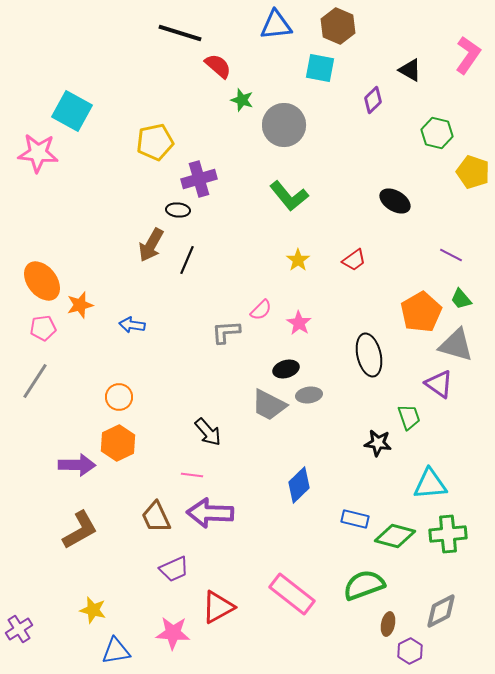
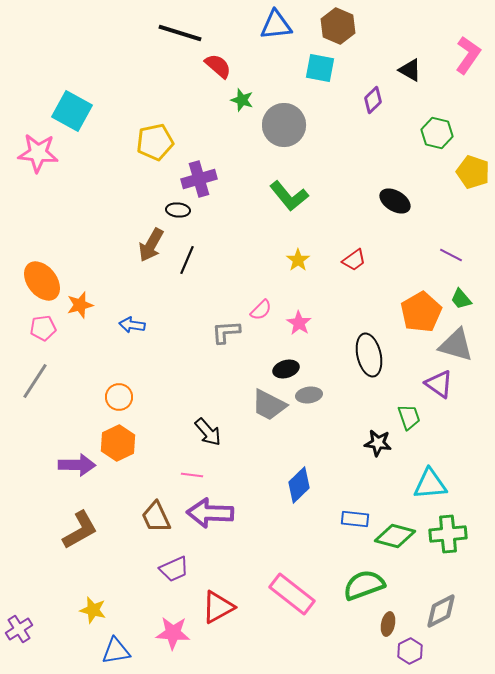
blue rectangle at (355, 519): rotated 8 degrees counterclockwise
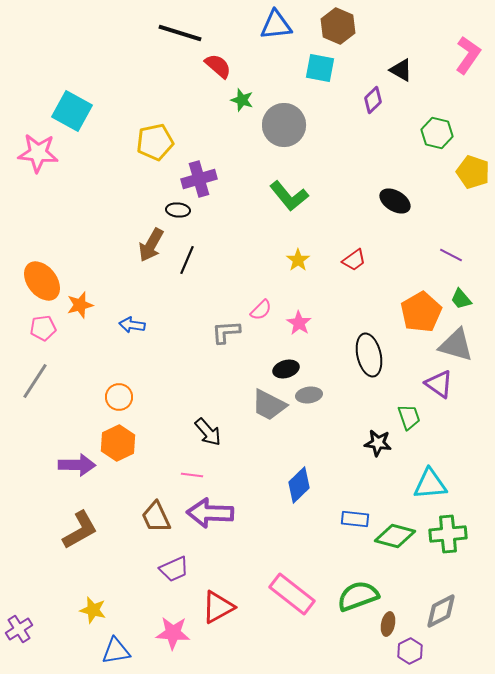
black triangle at (410, 70): moved 9 px left
green semicircle at (364, 585): moved 6 px left, 11 px down
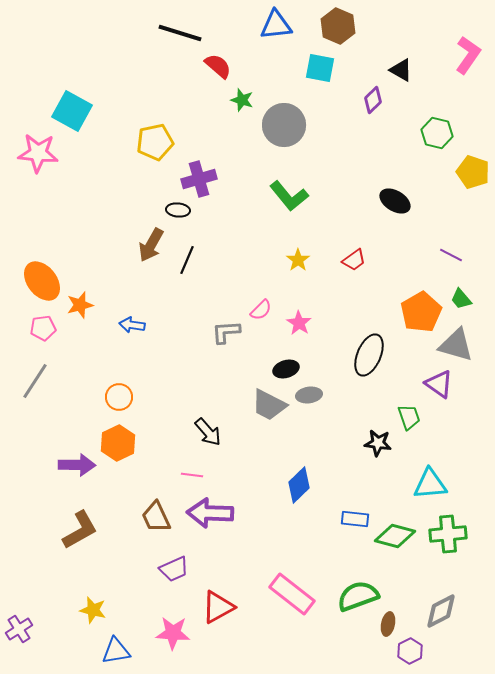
black ellipse at (369, 355): rotated 36 degrees clockwise
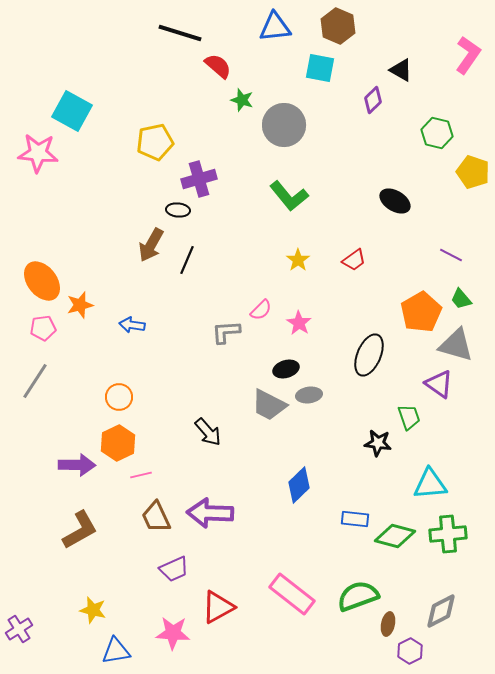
blue triangle at (276, 25): moved 1 px left, 2 px down
pink line at (192, 475): moved 51 px left; rotated 20 degrees counterclockwise
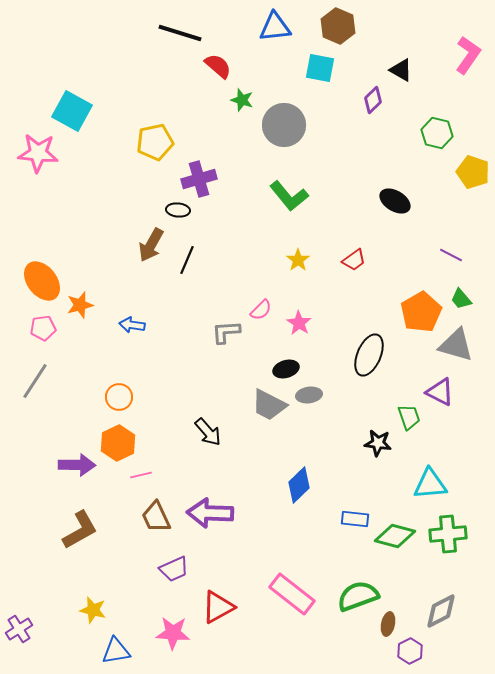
purple triangle at (439, 384): moved 1 px right, 8 px down; rotated 8 degrees counterclockwise
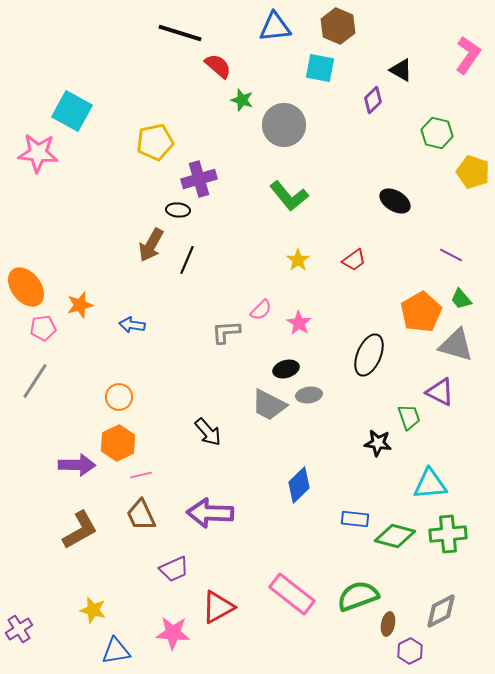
orange ellipse at (42, 281): moved 16 px left, 6 px down
brown trapezoid at (156, 517): moved 15 px left, 2 px up
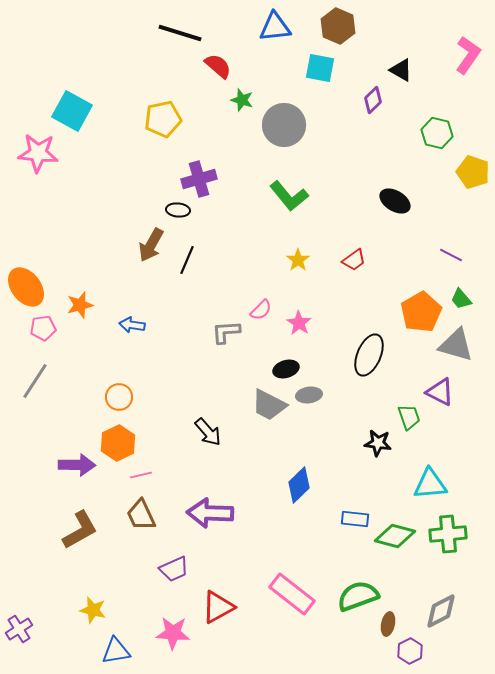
yellow pentagon at (155, 142): moved 8 px right, 23 px up
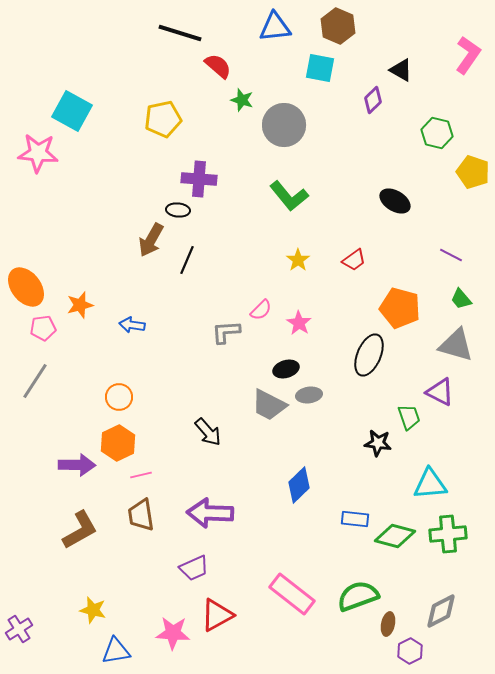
purple cross at (199, 179): rotated 20 degrees clockwise
brown arrow at (151, 245): moved 5 px up
orange pentagon at (421, 312): moved 21 px left, 4 px up; rotated 27 degrees counterclockwise
brown trapezoid at (141, 515): rotated 16 degrees clockwise
purple trapezoid at (174, 569): moved 20 px right, 1 px up
red triangle at (218, 607): moved 1 px left, 8 px down
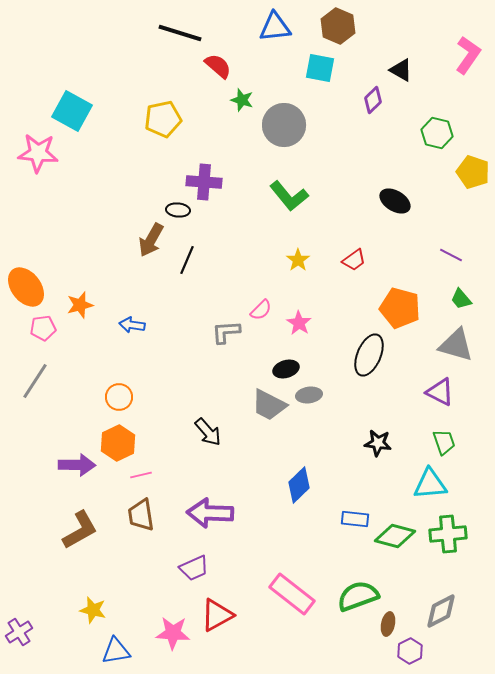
purple cross at (199, 179): moved 5 px right, 3 px down
green trapezoid at (409, 417): moved 35 px right, 25 px down
purple cross at (19, 629): moved 3 px down
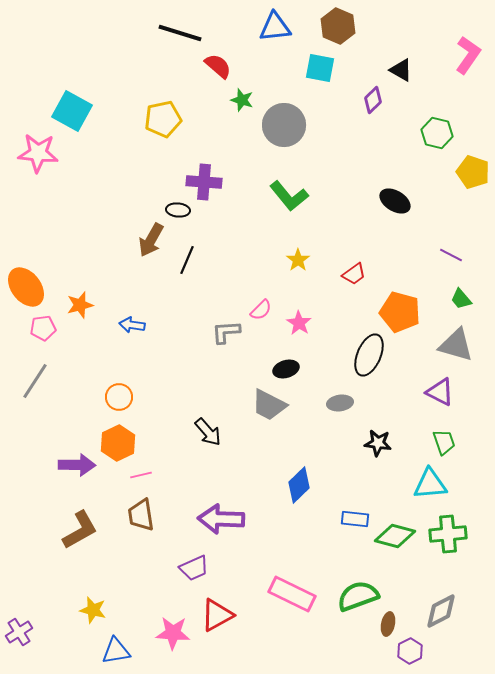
red trapezoid at (354, 260): moved 14 px down
orange pentagon at (400, 308): moved 4 px down
gray ellipse at (309, 395): moved 31 px right, 8 px down
purple arrow at (210, 513): moved 11 px right, 6 px down
pink rectangle at (292, 594): rotated 12 degrees counterclockwise
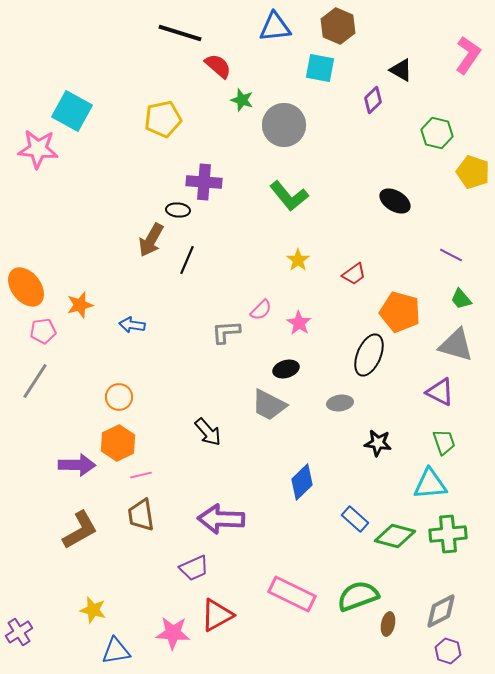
pink star at (38, 153): moved 4 px up
pink pentagon at (43, 328): moved 3 px down
blue diamond at (299, 485): moved 3 px right, 3 px up
blue rectangle at (355, 519): rotated 36 degrees clockwise
purple hexagon at (410, 651): moved 38 px right; rotated 15 degrees counterclockwise
